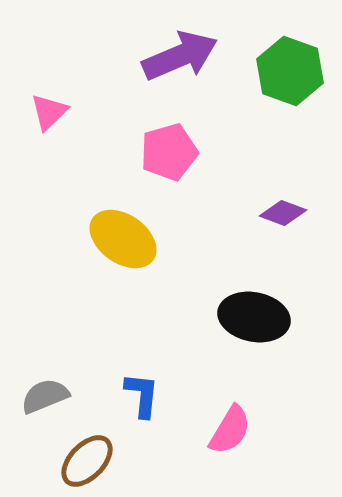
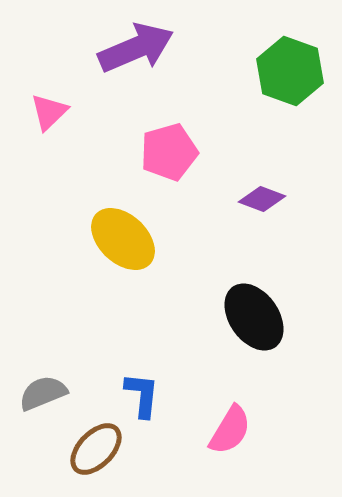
purple arrow: moved 44 px left, 8 px up
purple diamond: moved 21 px left, 14 px up
yellow ellipse: rotated 8 degrees clockwise
black ellipse: rotated 44 degrees clockwise
gray semicircle: moved 2 px left, 3 px up
brown ellipse: moved 9 px right, 12 px up
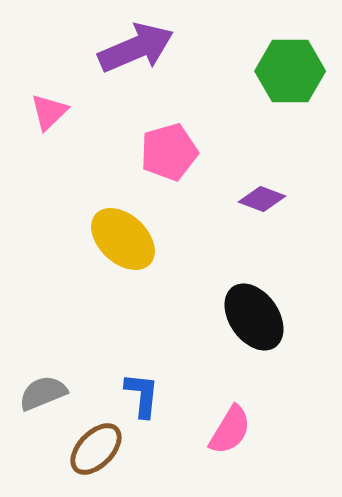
green hexagon: rotated 20 degrees counterclockwise
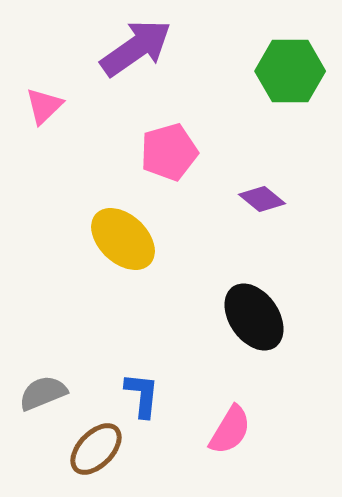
purple arrow: rotated 12 degrees counterclockwise
pink triangle: moved 5 px left, 6 px up
purple diamond: rotated 18 degrees clockwise
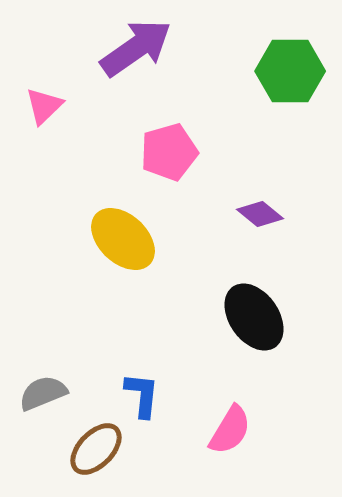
purple diamond: moved 2 px left, 15 px down
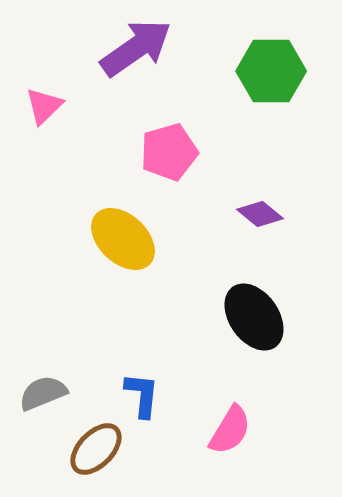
green hexagon: moved 19 px left
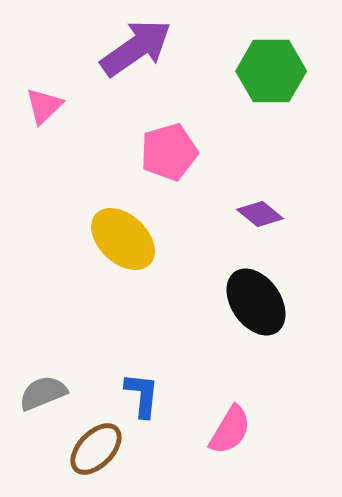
black ellipse: moved 2 px right, 15 px up
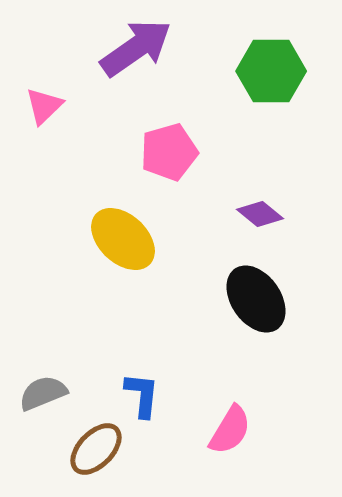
black ellipse: moved 3 px up
